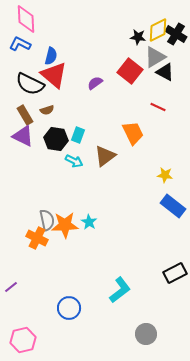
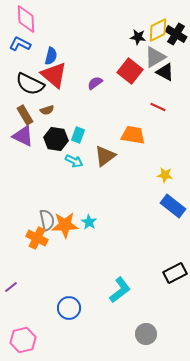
orange trapezoid: moved 2 px down; rotated 55 degrees counterclockwise
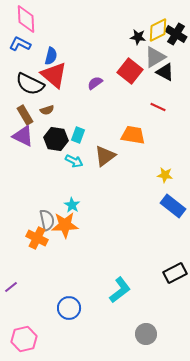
cyan star: moved 17 px left, 17 px up
pink hexagon: moved 1 px right, 1 px up
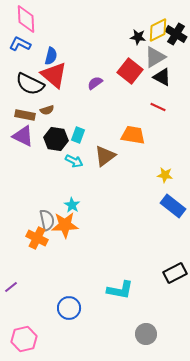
black triangle: moved 3 px left, 5 px down
brown rectangle: rotated 48 degrees counterclockwise
cyan L-shape: rotated 48 degrees clockwise
